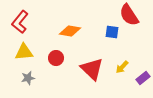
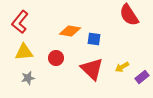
blue square: moved 18 px left, 7 px down
yellow arrow: rotated 16 degrees clockwise
purple rectangle: moved 1 px left, 1 px up
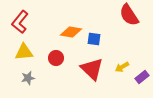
orange diamond: moved 1 px right, 1 px down
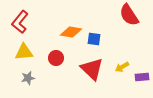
purple rectangle: rotated 32 degrees clockwise
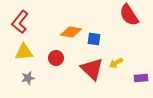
yellow arrow: moved 6 px left, 4 px up
purple rectangle: moved 1 px left, 1 px down
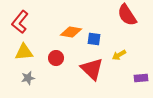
red semicircle: moved 2 px left
yellow arrow: moved 3 px right, 8 px up
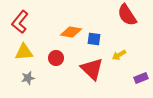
purple rectangle: rotated 16 degrees counterclockwise
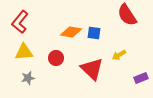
blue square: moved 6 px up
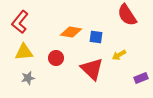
blue square: moved 2 px right, 4 px down
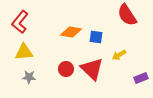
red circle: moved 10 px right, 11 px down
gray star: moved 1 px right, 1 px up; rotated 16 degrees clockwise
